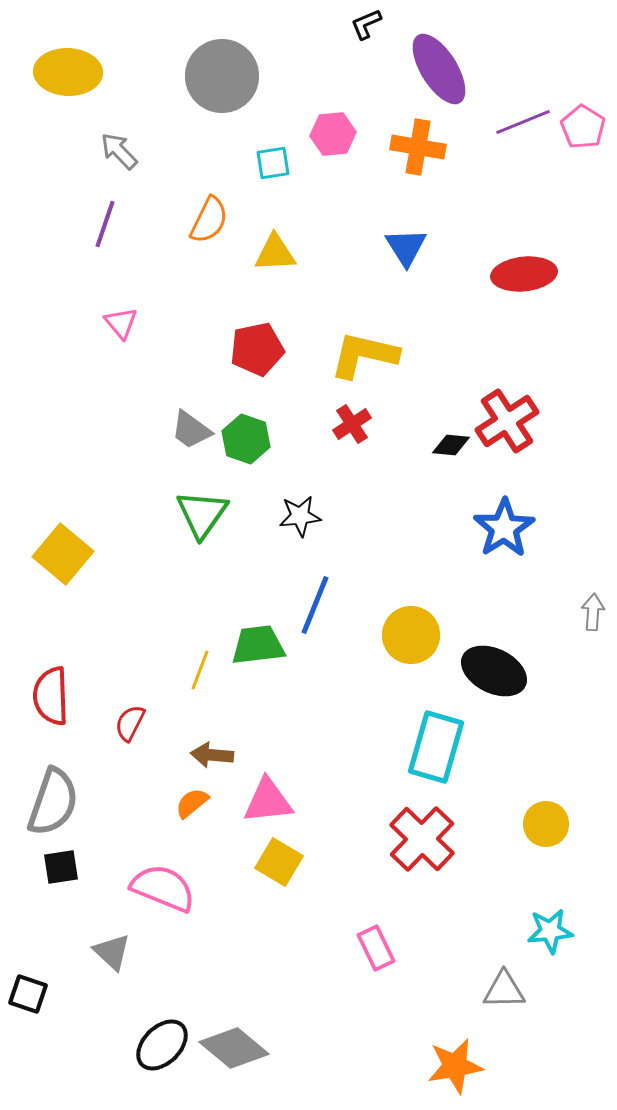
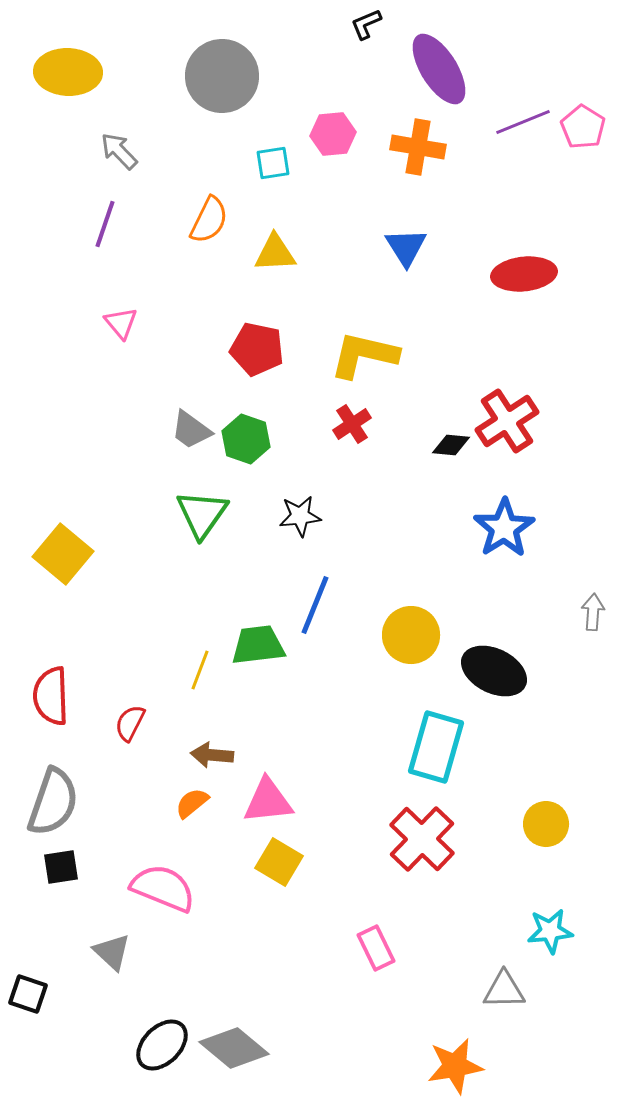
red pentagon at (257, 349): rotated 24 degrees clockwise
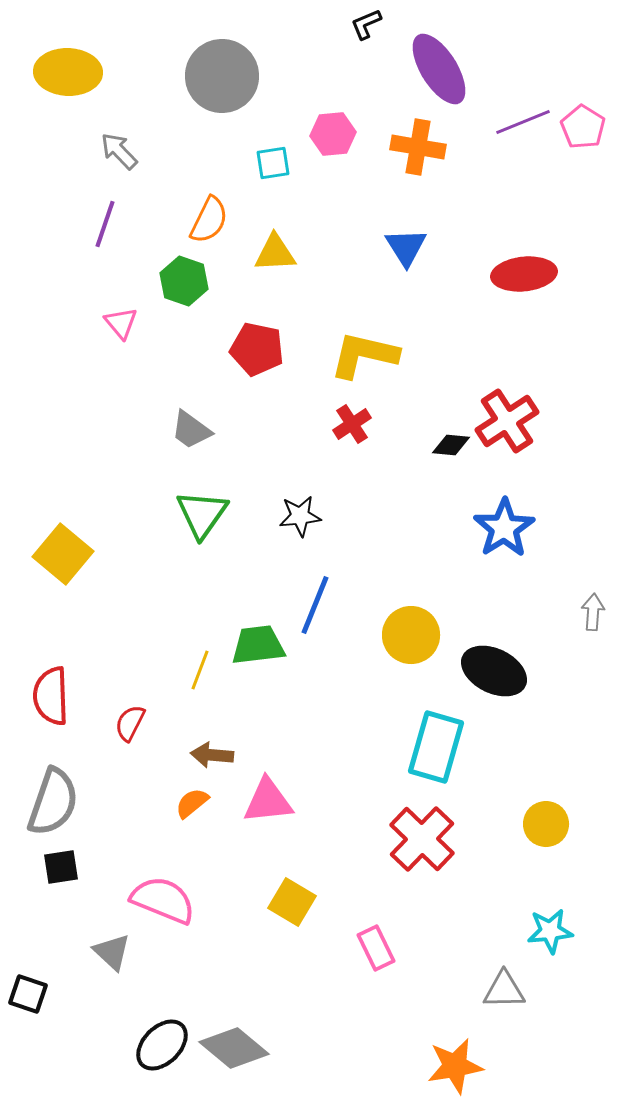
green hexagon at (246, 439): moved 62 px left, 158 px up
yellow square at (279, 862): moved 13 px right, 40 px down
pink semicircle at (163, 888): moved 12 px down
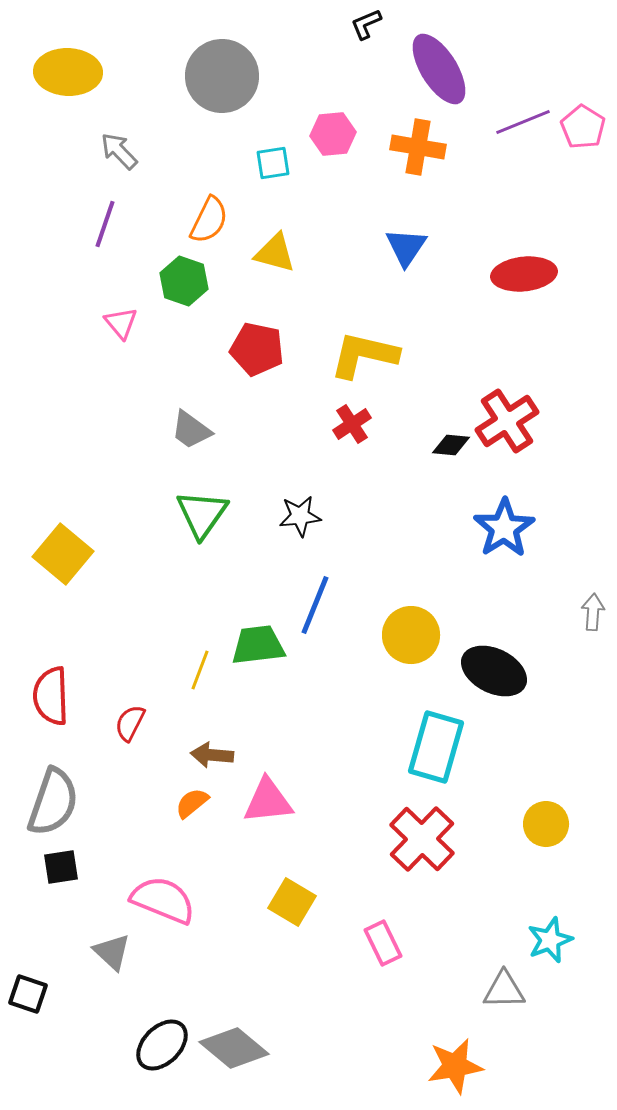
blue triangle at (406, 247): rotated 6 degrees clockwise
yellow triangle at (275, 253): rotated 18 degrees clockwise
cyan star at (550, 931): moved 9 px down; rotated 15 degrees counterclockwise
pink rectangle at (376, 948): moved 7 px right, 5 px up
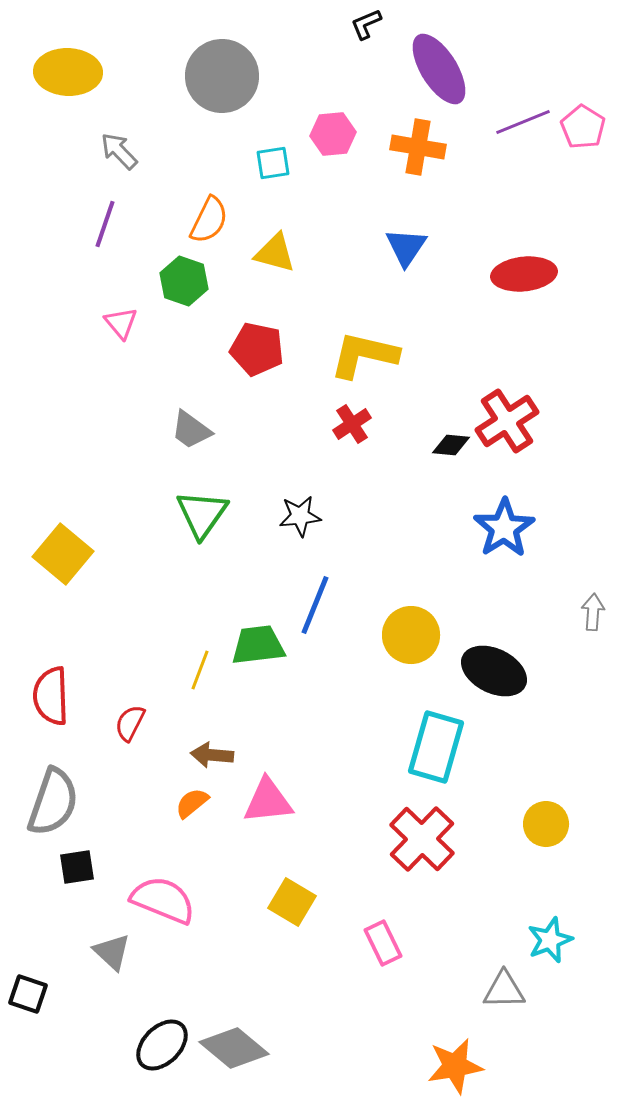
black square at (61, 867): moved 16 px right
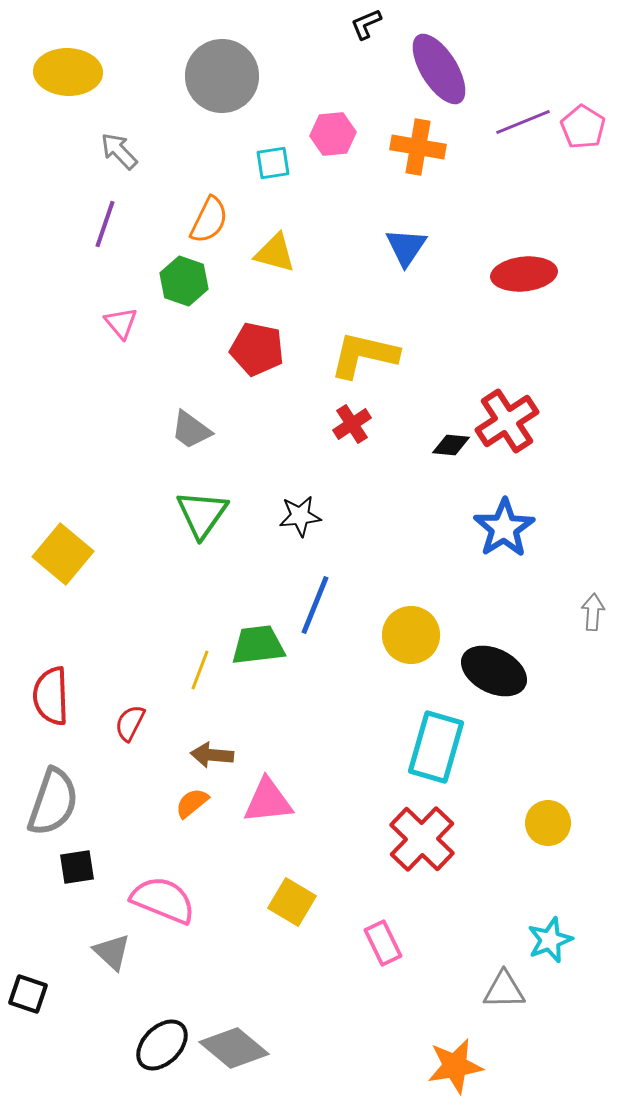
yellow circle at (546, 824): moved 2 px right, 1 px up
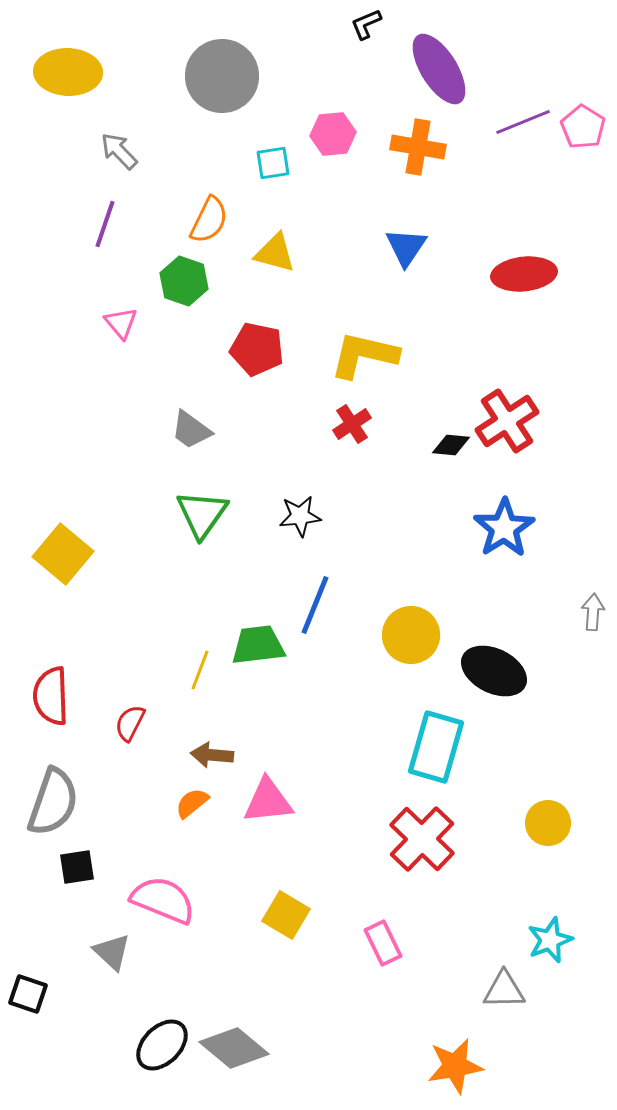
yellow square at (292, 902): moved 6 px left, 13 px down
